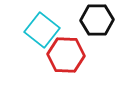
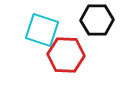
cyan square: rotated 20 degrees counterclockwise
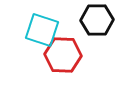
red hexagon: moved 3 px left
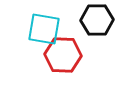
cyan square: moved 2 px right, 1 px up; rotated 8 degrees counterclockwise
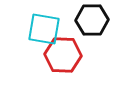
black hexagon: moved 5 px left
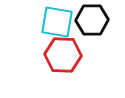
cyan square: moved 13 px right, 7 px up
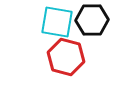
red hexagon: moved 3 px right, 2 px down; rotated 12 degrees clockwise
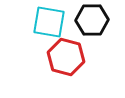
cyan square: moved 8 px left
